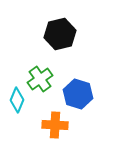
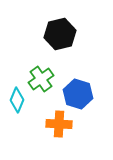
green cross: moved 1 px right
orange cross: moved 4 px right, 1 px up
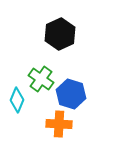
black hexagon: rotated 12 degrees counterclockwise
green cross: rotated 20 degrees counterclockwise
blue hexagon: moved 7 px left
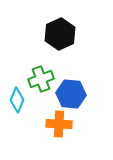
green cross: rotated 35 degrees clockwise
blue hexagon: rotated 12 degrees counterclockwise
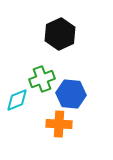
green cross: moved 1 px right
cyan diamond: rotated 45 degrees clockwise
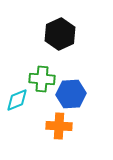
green cross: rotated 25 degrees clockwise
blue hexagon: rotated 8 degrees counterclockwise
orange cross: moved 2 px down
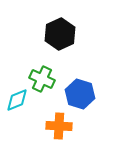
green cross: rotated 20 degrees clockwise
blue hexagon: moved 9 px right; rotated 20 degrees clockwise
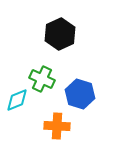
orange cross: moved 2 px left
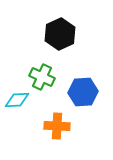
green cross: moved 2 px up
blue hexagon: moved 3 px right, 2 px up; rotated 20 degrees counterclockwise
cyan diamond: rotated 20 degrees clockwise
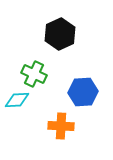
green cross: moved 8 px left, 3 px up
orange cross: moved 4 px right
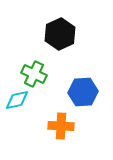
cyan diamond: rotated 10 degrees counterclockwise
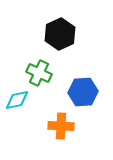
green cross: moved 5 px right, 1 px up
